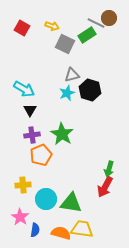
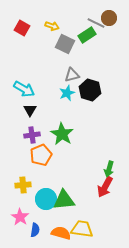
green triangle: moved 7 px left, 3 px up; rotated 15 degrees counterclockwise
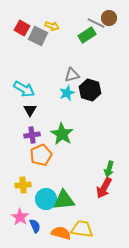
gray square: moved 27 px left, 8 px up
red arrow: moved 1 px left, 1 px down
blue semicircle: moved 4 px up; rotated 32 degrees counterclockwise
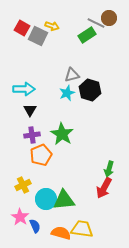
cyan arrow: rotated 30 degrees counterclockwise
yellow cross: rotated 21 degrees counterclockwise
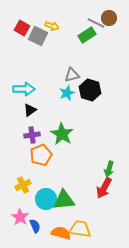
black triangle: rotated 24 degrees clockwise
yellow trapezoid: moved 2 px left
